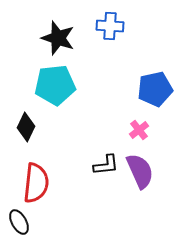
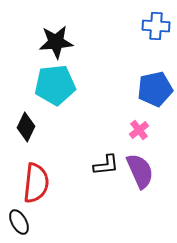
blue cross: moved 46 px right
black star: moved 2 px left, 4 px down; rotated 24 degrees counterclockwise
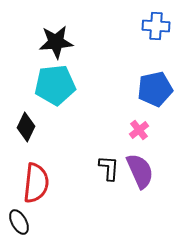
black L-shape: moved 3 px right, 3 px down; rotated 80 degrees counterclockwise
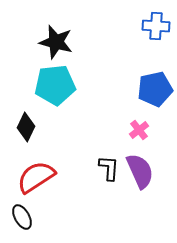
black star: rotated 20 degrees clockwise
red semicircle: moved 6 px up; rotated 129 degrees counterclockwise
black ellipse: moved 3 px right, 5 px up
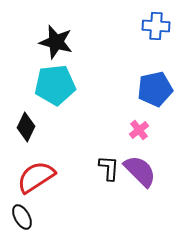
purple semicircle: rotated 21 degrees counterclockwise
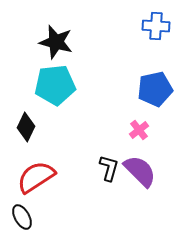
black L-shape: rotated 12 degrees clockwise
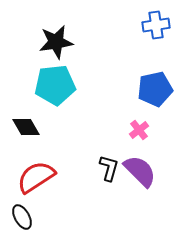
blue cross: moved 1 px up; rotated 12 degrees counterclockwise
black star: rotated 24 degrees counterclockwise
black diamond: rotated 56 degrees counterclockwise
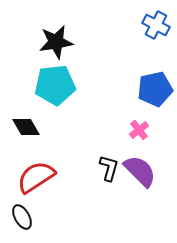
blue cross: rotated 36 degrees clockwise
